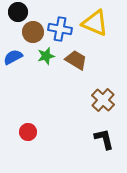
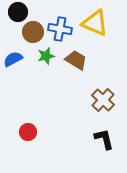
blue semicircle: moved 2 px down
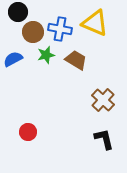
green star: moved 1 px up
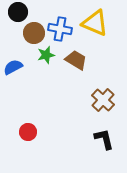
brown circle: moved 1 px right, 1 px down
blue semicircle: moved 8 px down
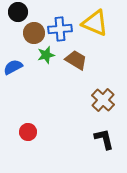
blue cross: rotated 15 degrees counterclockwise
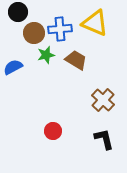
red circle: moved 25 px right, 1 px up
